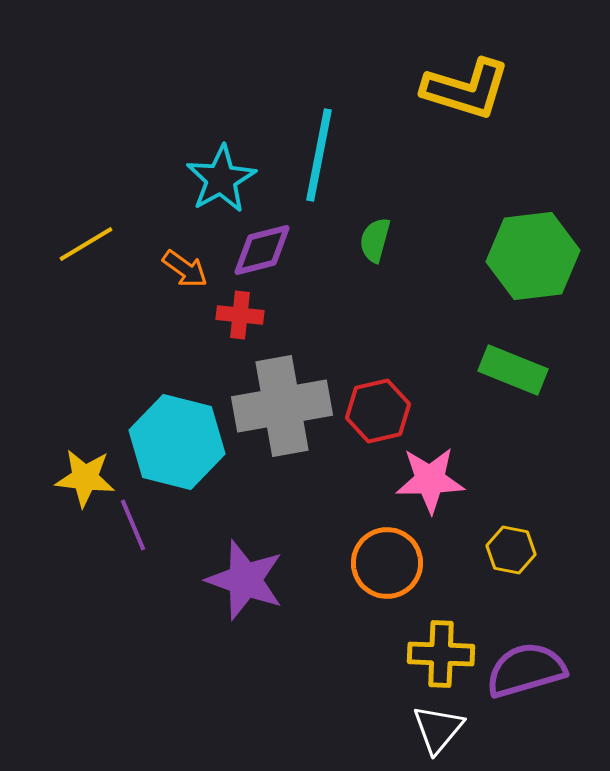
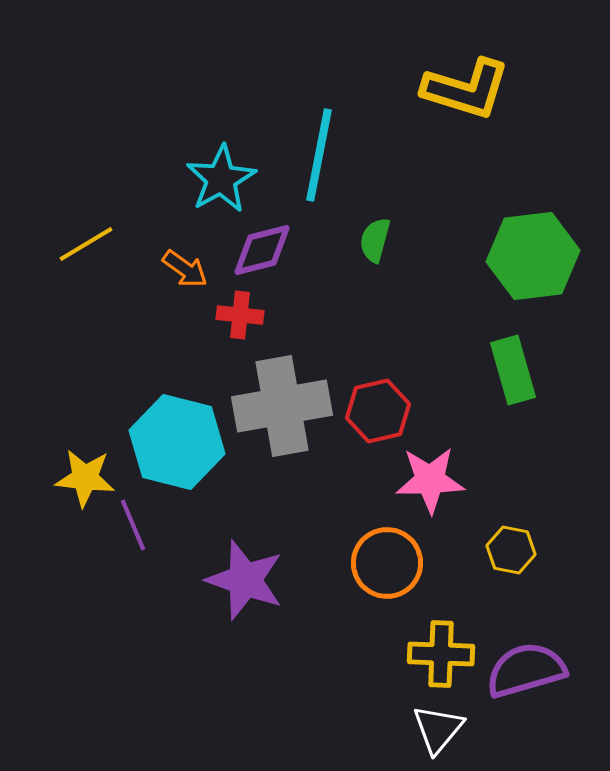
green rectangle: rotated 52 degrees clockwise
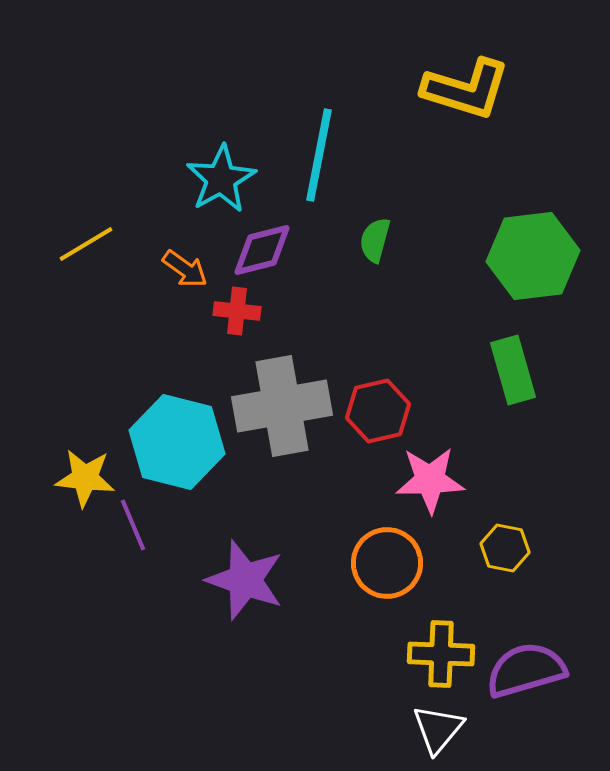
red cross: moved 3 px left, 4 px up
yellow hexagon: moved 6 px left, 2 px up
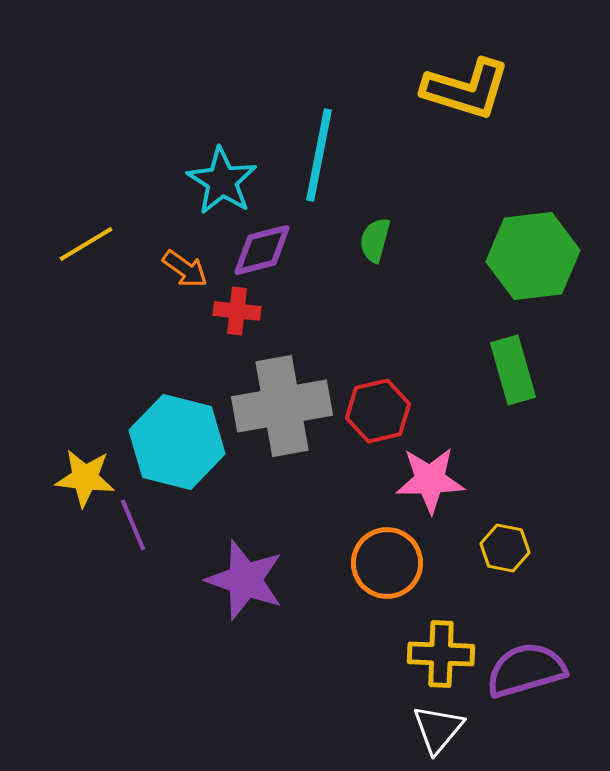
cyan star: moved 1 px right, 2 px down; rotated 10 degrees counterclockwise
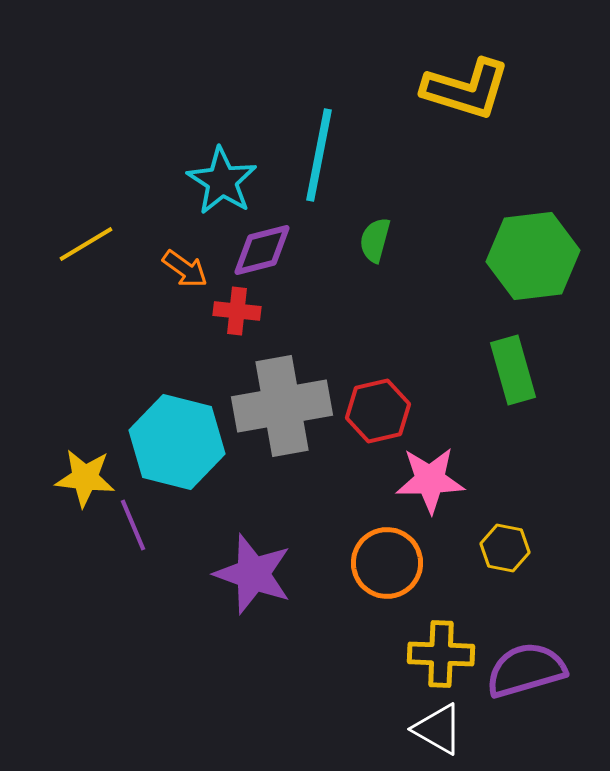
purple star: moved 8 px right, 6 px up
white triangle: rotated 40 degrees counterclockwise
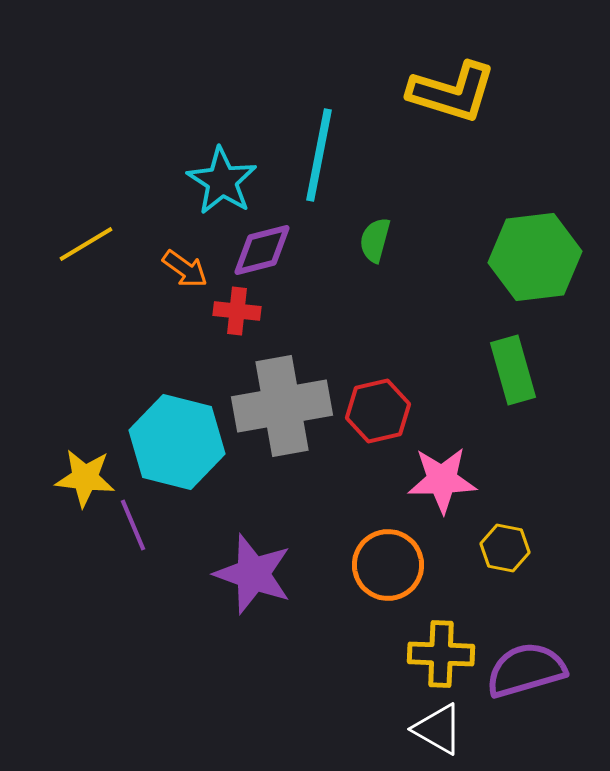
yellow L-shape: moved 14 px left, 3 px down
green hexagon: moved 2 px right, 1 px down
pink star: moved 12 px right
orange circle: moved 1 px right, 2 px down
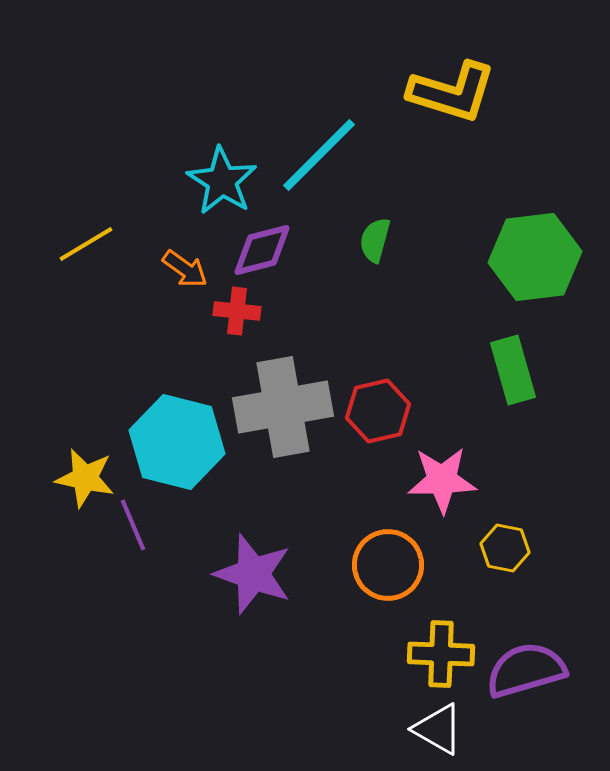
cyan line: rotated 34 degrees clockwise
gray cross: moved 1 px right, 1 px down
yellow star: rotated 6 degrees clockwise
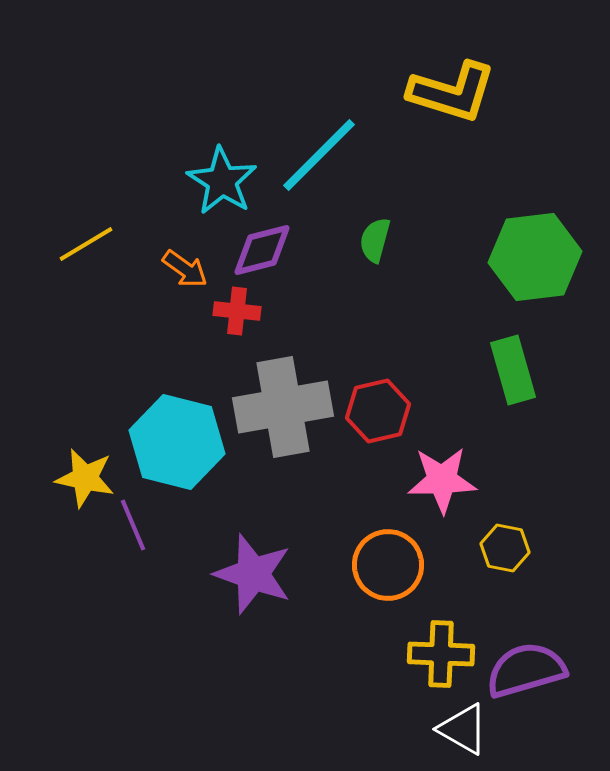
white triangle: moved 25 px right
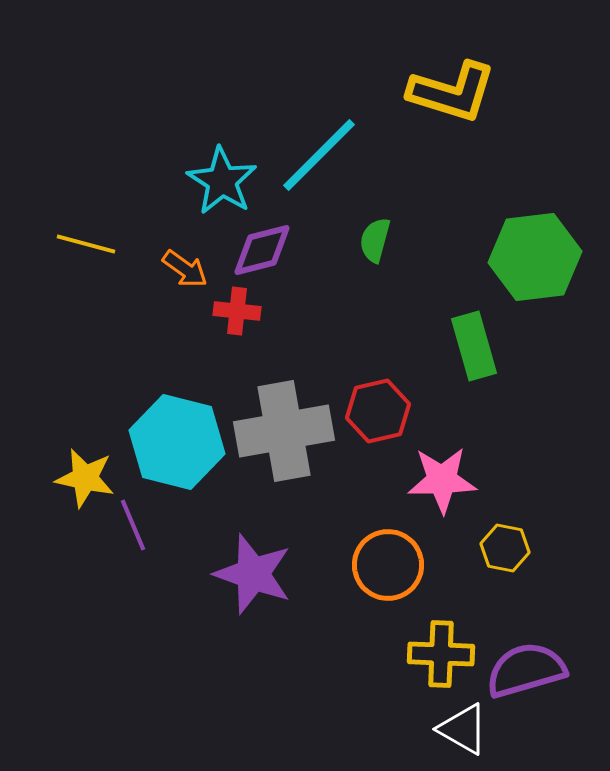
yellow line: rotated 46 degrees clockwise
green rectangle: moved 39 px left, 24 px up
gray cross: moved 1 px right, 24 px down
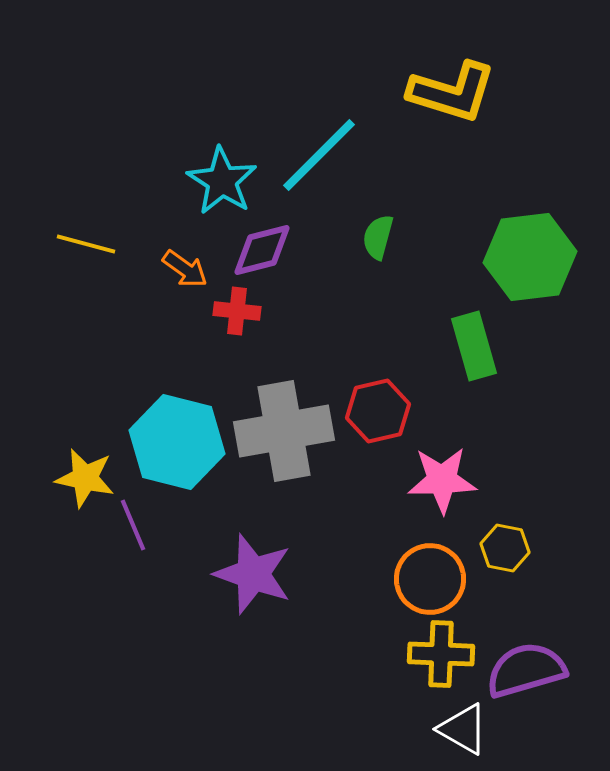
green semicircle: moved 3 px right, 3 px up
green hexagon: moved 5 px left
orange circle: moved 42 px right, 14 px down
